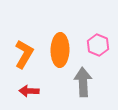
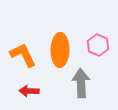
orange L-shape: moved 1 px left, 1 px down; rotated 56 degrees counterclockwise
gray arrow: moved 2 px left, 1 px down
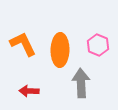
orange L-shape: moved 11 px up
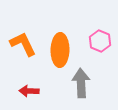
pink hexagon: moved 2 px right, 4 px up
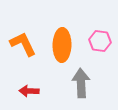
pink hexagon: rotated 15 degrees counterclockwise
orange ellipse: moved 2 px right, 5 px up
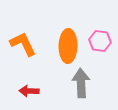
orange ellipse: moved 6 px right, 1 px down
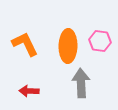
orange L-shape: moved 2 px right
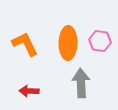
orange ellipse: moved 3 px up
